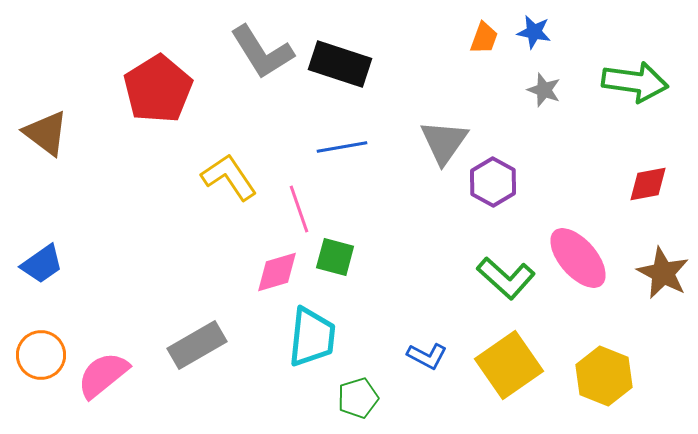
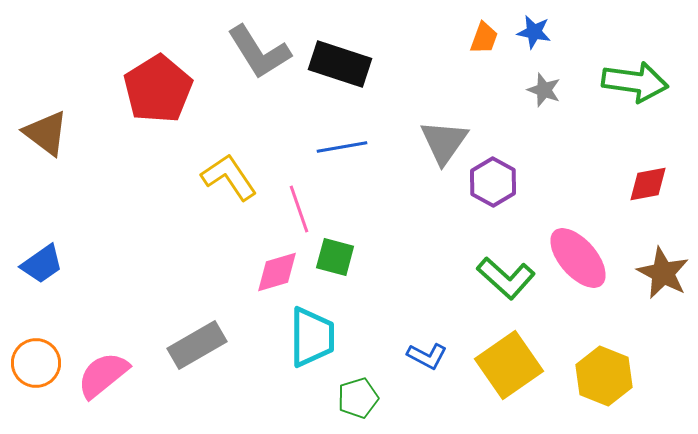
gray L-shape: moved 3 px left
cyan trapezoid: rotated 6 degrees counterclockwise
orange circle: moved 5 px left, 8 px down
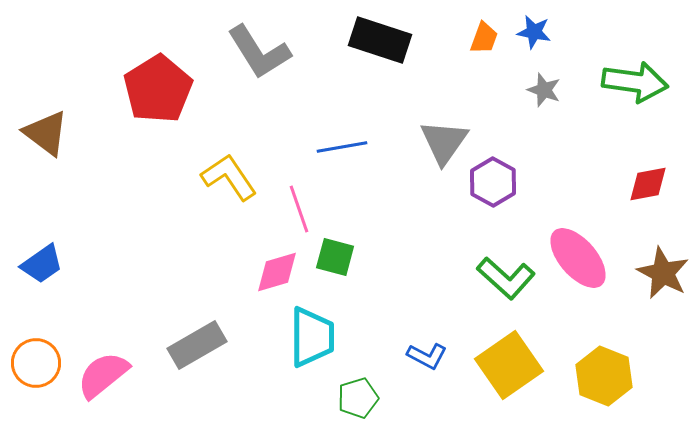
black rectangle: moved 40 px right, 24 px up
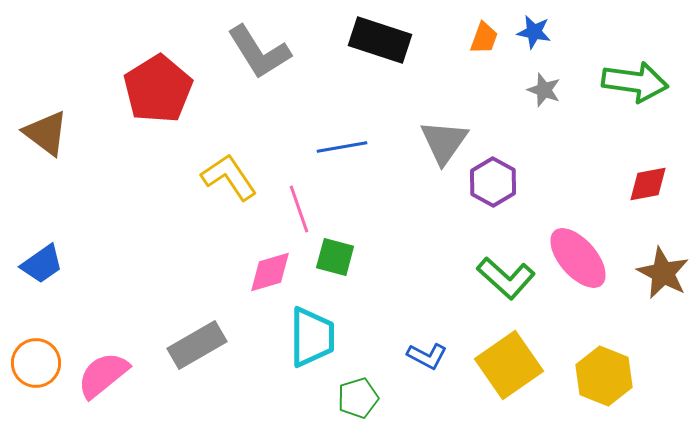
pink diamond: moved 7 px left
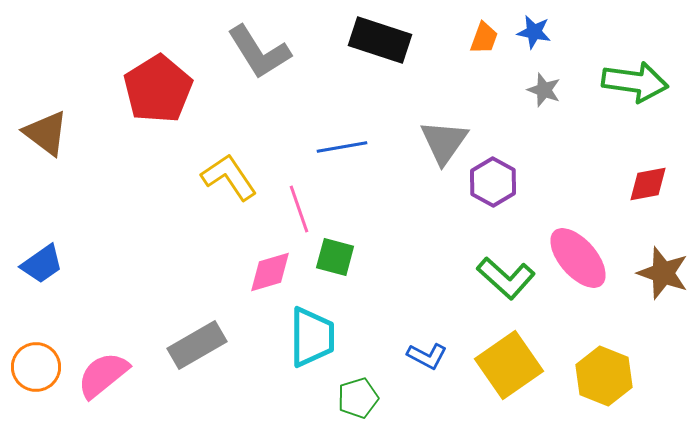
brown star: rotated 8 degrees counterclockwise
orange circle: moved 4 px down
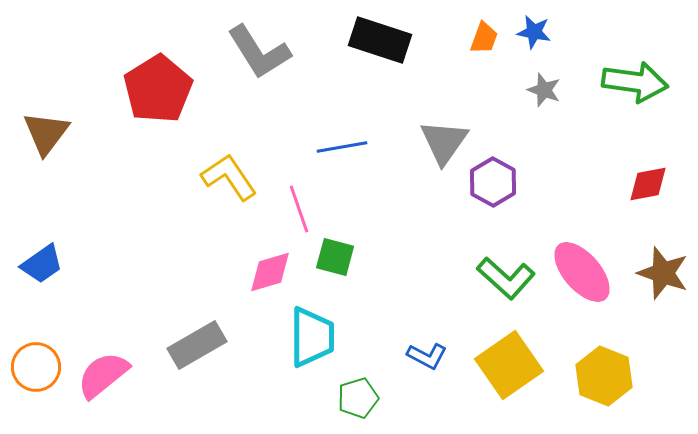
brown triangle: rotated 30 degrees clockwise
pink ellipse: moved 4 px right, 14 px down
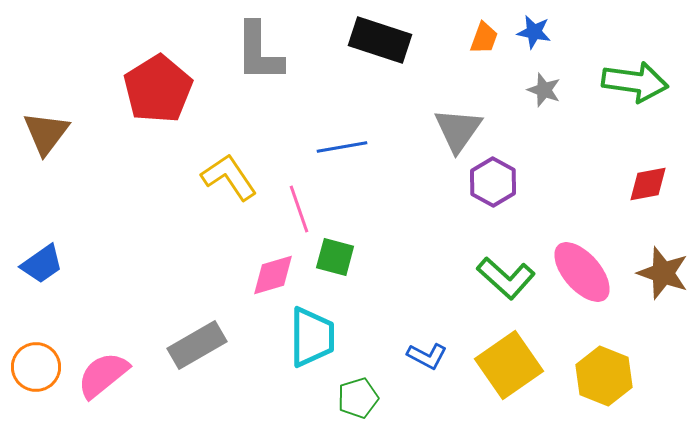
gray L-shape: rotated 32 degrees clockwise
gray triangle: moved 14 px right, 12 px up
pink diamond: moved 3 px right, 3 px down
